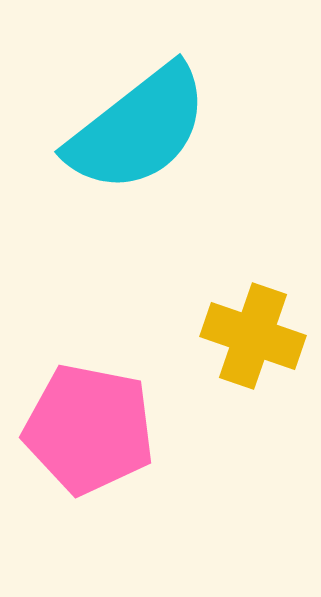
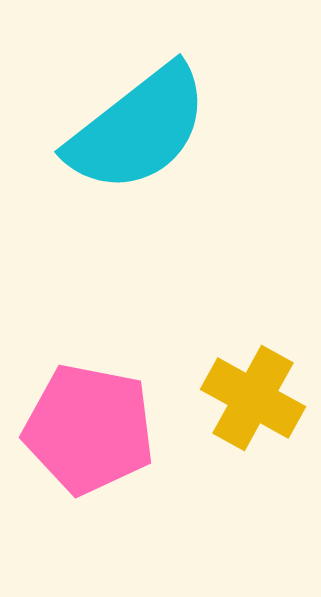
yellow cross: moved 62 px down; rotated 10 degrees clockwise
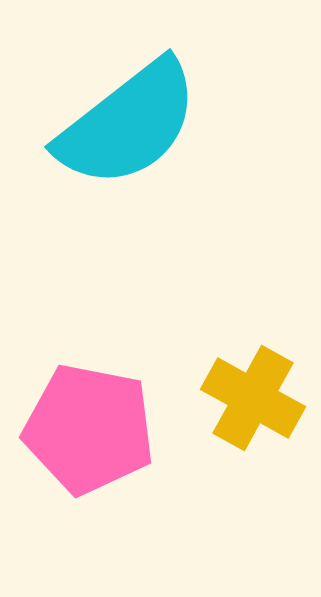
cyan semicircle: moved 10 px left, 5 px up
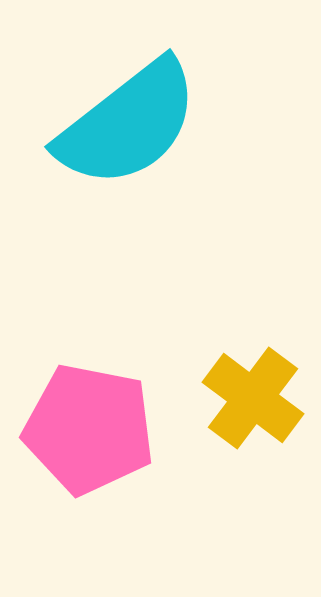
yellow cross: rotated 8 degrees clockwise
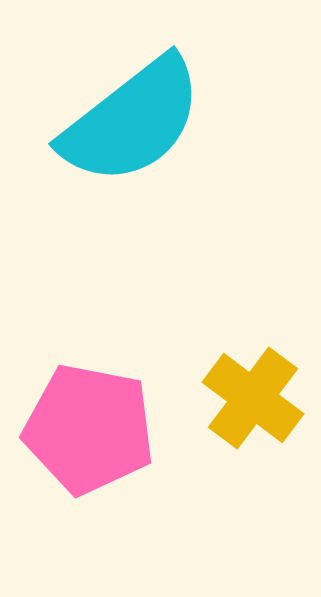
cyan semicircle: moved 4 px right, 3 px up
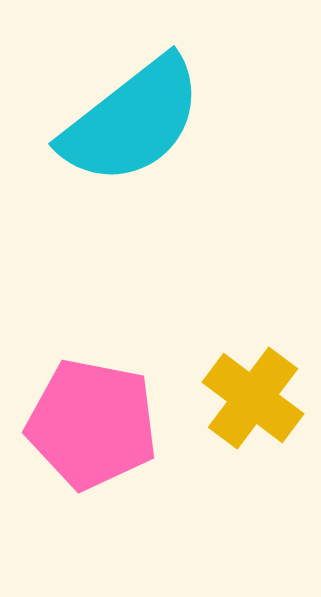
pink pentagon: moved 3 px right, 5 px up
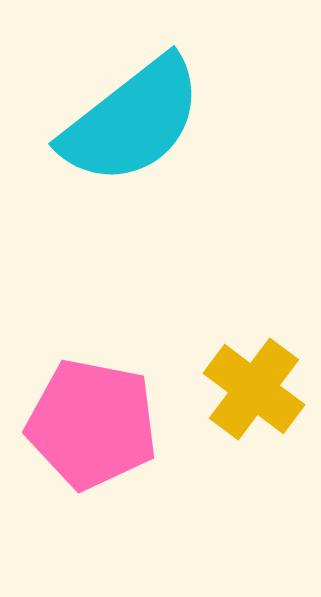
yellow cross: moved 1 px right, 9 px up
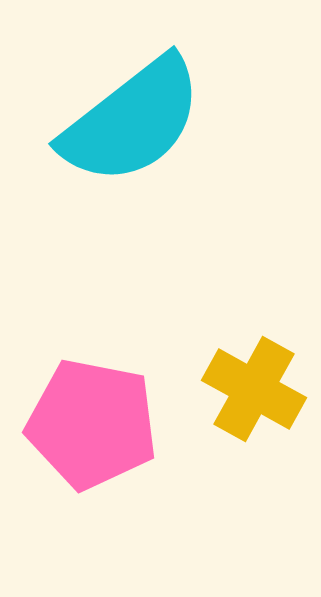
yellow cross: rotated 8 degrees counterclockwise
